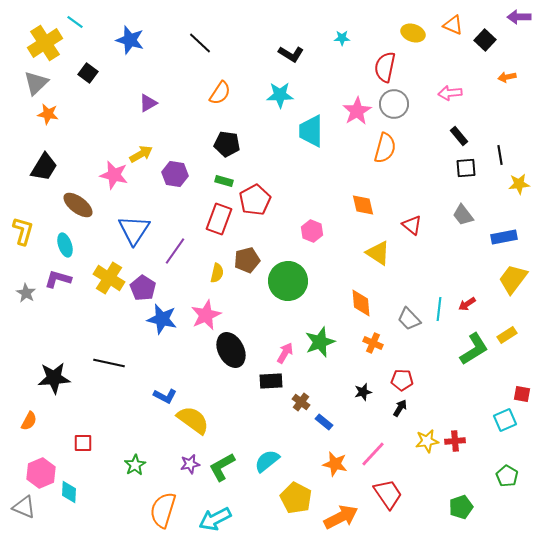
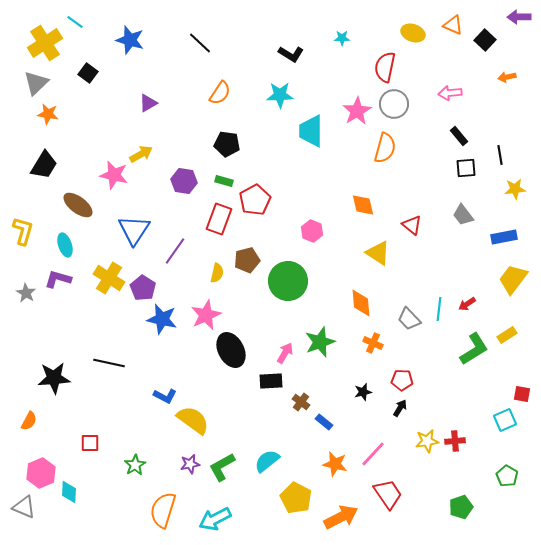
black trapezoid at (44, 167): moved 2 px up
purple hexagon at (175, 174): moved 9 px right, 7 px down
yellow star at (519, 184): moved 4 px left, 5 px down
red square at (83, 443): moved 7 px right
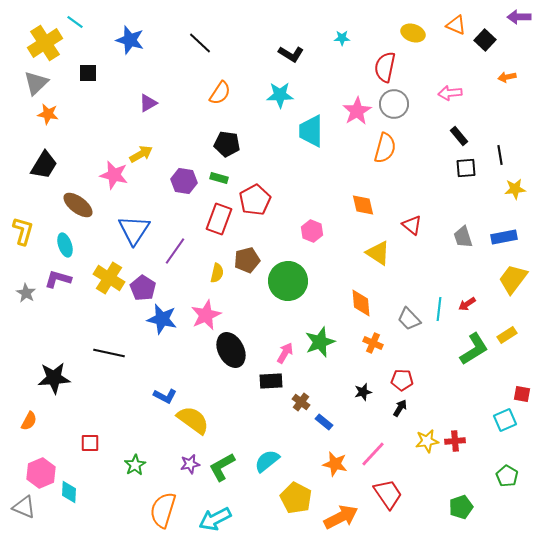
orange triangle at (453, 25): moved 3 px right
black square at (88, 73): rotated 36 degrees counterclockwise
green rectangle at (224, 181): moved 5 px left, 3 px up
gray trapezoid at (463, 215): moved 22 px down; rotated 20 degrees clockwise
black line at (109, 363): moved 10 px up
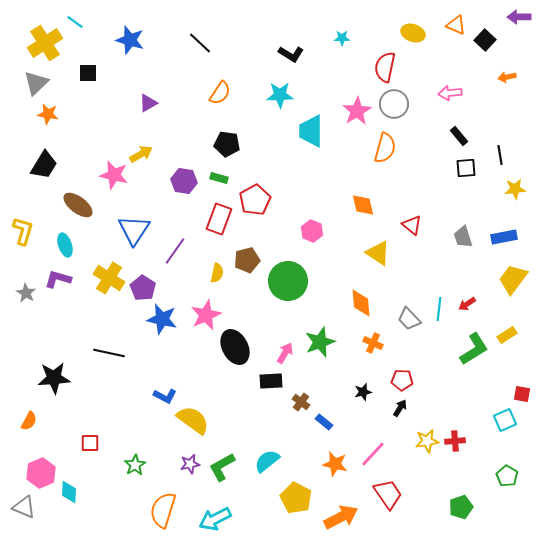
black ellipse at (231, 350): moved 4 px right, 3 px up
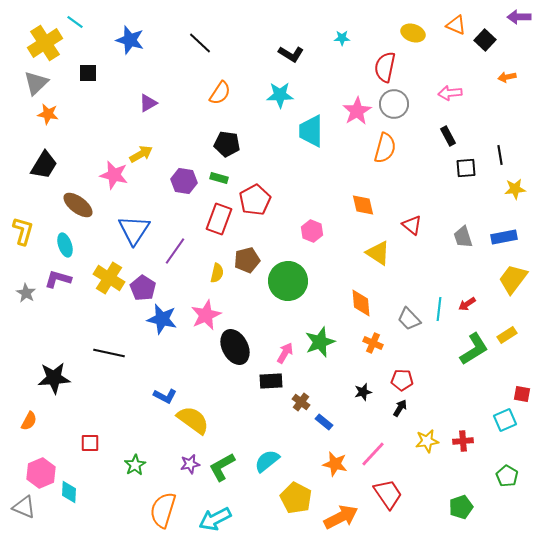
black rectangle at (459, 136): moved 11 px left; rotated 12 degrees clockwise
red cross at (455, 441): moved 8 px right
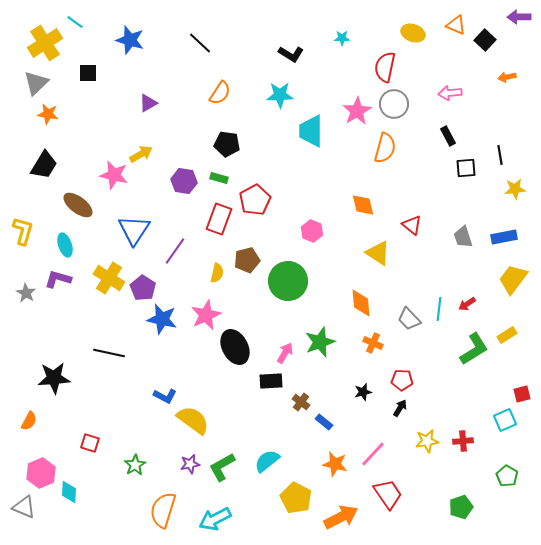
red square at (522, 394): rotated 24 degrees counterclockwise
red square at (90, 443): rotated 18 degrees clockwise
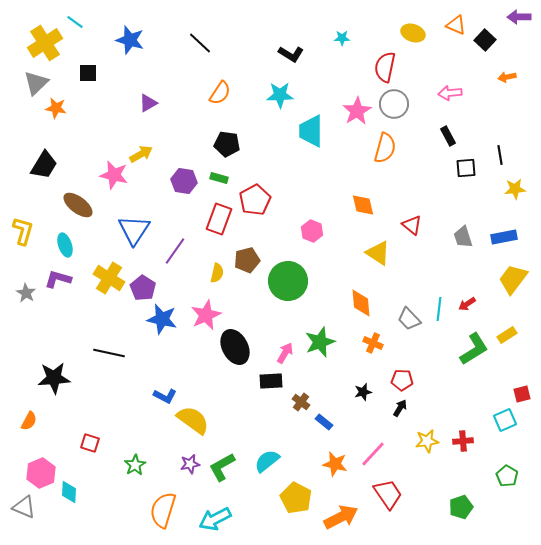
orange star at (48, 114): moved 8 px right, 6 px up
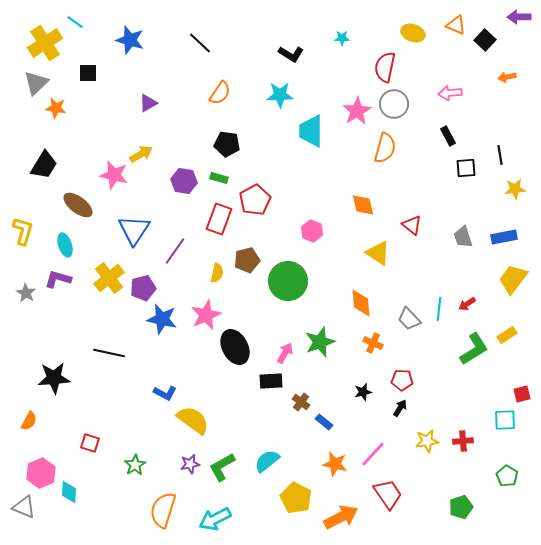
yellow cross at (109, 278): rotated 20 degrees clockwise
purple pentagon at (143, 288): rotated 25 degrees clockwise
blue L-shape at (165, 396): moved 3 px up
cyan square at (505, 420): rotated 20 degrees clockwise
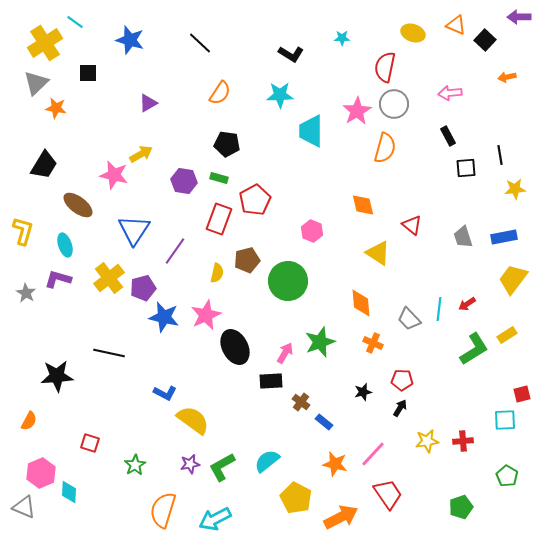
blue star at (162, 319): moved 2 px right, 2 px up
black star at (54, 378): moved 3 px right, 2 px up
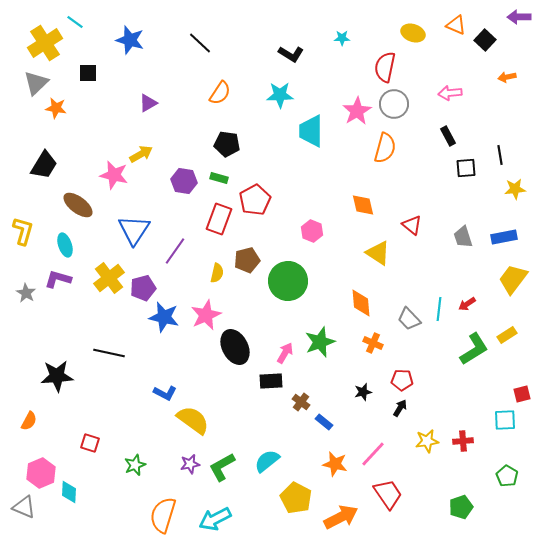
green star at (135, 465): rotated 10 degrees clockwise
orange semicircle at (163, 510): moved 5 px down
